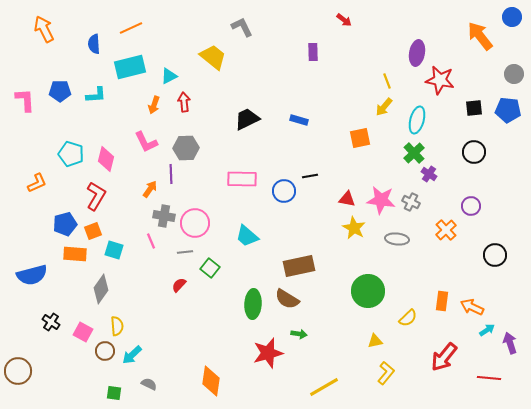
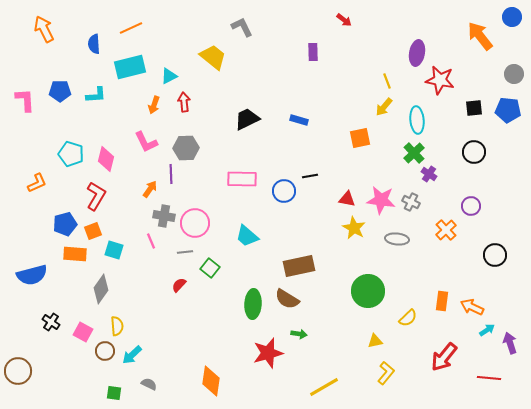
cyan ellipse at (417, 120): rotated 20 degrees counterclockwise
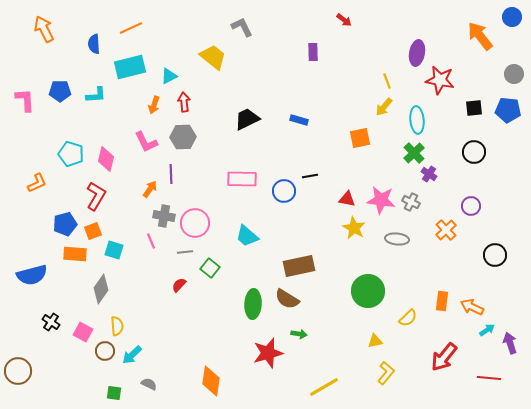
gray hexagon at (186, 148): moved 3 px left, 11 px up
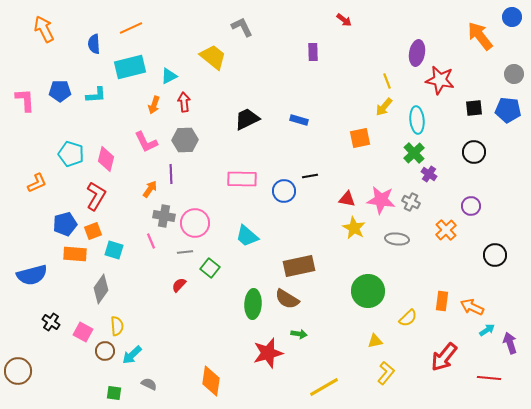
gray hexagon at (183, 137): moved 2 px right, 3 px down
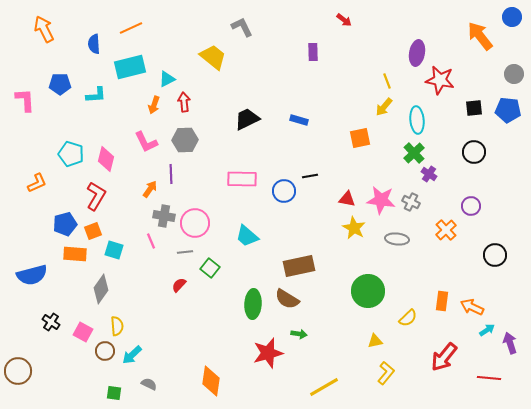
cyan triangle at (169, 76): moved 2 px left, 3 px down
blue pentagon at (60, 91): moved 7 px up
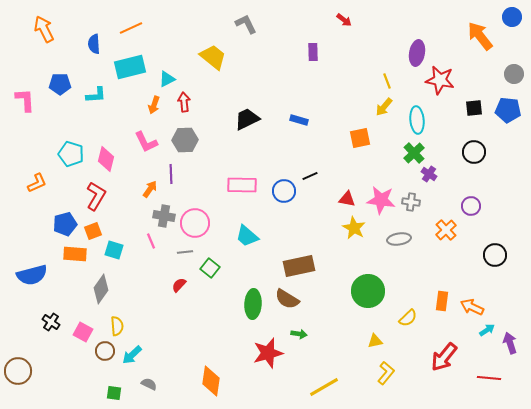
gray L-shape at (242, 27): moved 4 px right, 3 px up
black line at (310, 176): rotated 14 degrees counterclockwise
pink rectangle at (242, 179): moved 6 px down
gray cross at (411, 202): rotated 18 degrees counterclockwise
gray ellipse at (397, 239): moved 2 px right; rotated 15 degrees counterclockwise
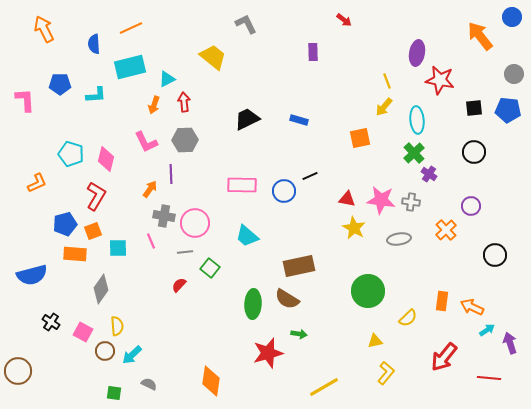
cyan square at (114, 250): moved 4 px right, 2 px up; rotated 18 degrees counterclockwise
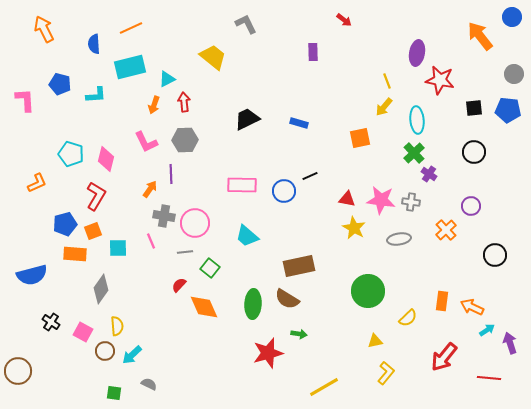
blue pentagon at (60, 84): rotated 15 degrees clockwise
blue rectangle at (299, 120): moved 3 px down
orange diamond at (211, 381): moved 7 px left, 74 px up; rotated 32 degrees counterclockwise
